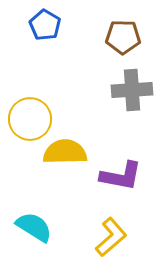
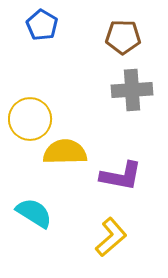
blue pentagon: moved 3 px left
cyan semicircle: moved 14 px up
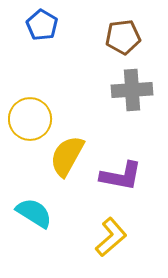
brown pentagon: rotated 8 degrees counterclockwise
yellow semicircle: moved 2 px right, 4 px down; rotated 60 degrees counterclockwise
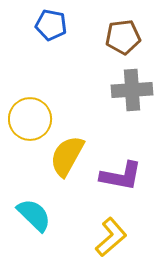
blue pentagon: moved 9 px right; rotated 20 degrees counterclockwise
cyan semicircle: moved 2 px down; rotated 12 degrees clockwise
